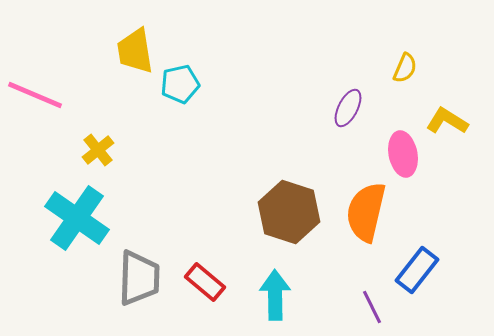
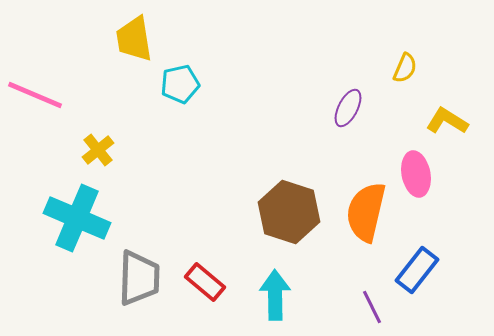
yellow trapezoid: moved 1 px left, 12 px up
pink ellipse: moved 13 px right, 20 px down
cyan cross: rotated 12 degrees counterclockwise
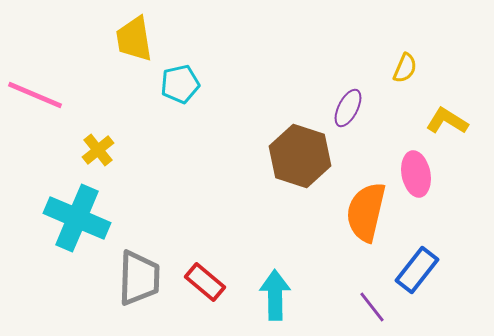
brown hexagon: moved 11 px right, 56 px up
purple line: rotated 12 degrees counterclockwise
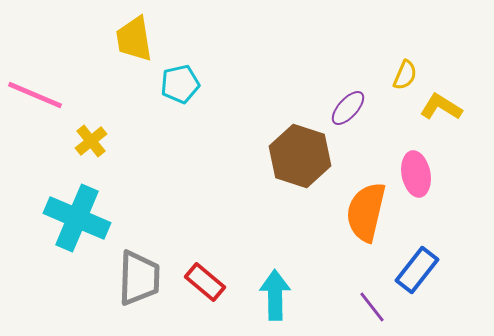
yellow semicircle: moved 7 px down
purple ellipse: rotated 15 degrees clockwise
yellow L-shape: moved 6 px left, 14 px up
yellow cross: moved 7 px left, 9 px up
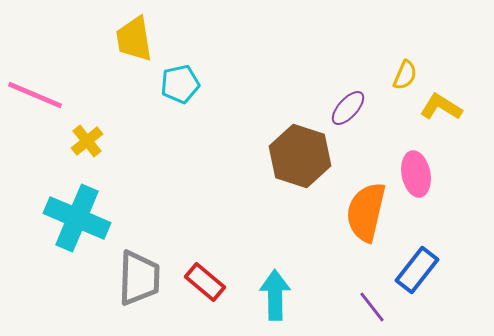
yellow cross: moved 4 px left
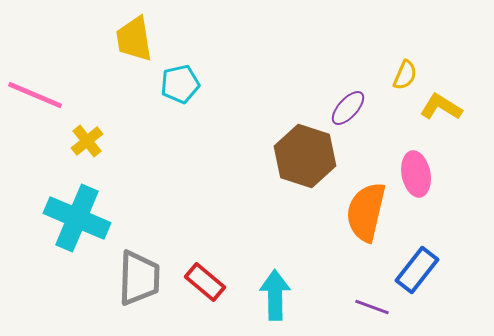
brown hexagon: moved 5 px right
purple line: rotated 32 degrees counterclockwise
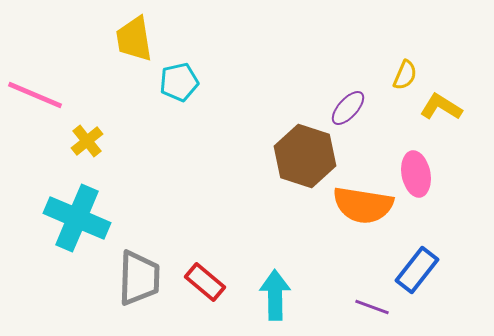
cyan pentagon: moved 1 px left, 2 px up
orange semicircle: moved 3 px left, 7 px up; rotated 94 degrees counterclockwise
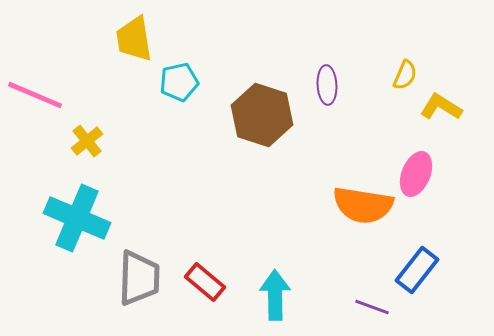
purple ellipse: moved 21 px left, 23 px up; rotated 45 degrees counterclockwise
brown hexagon: moved 43 px left, 41 px up
pink ellipse: rotated 33 degrees clockwise
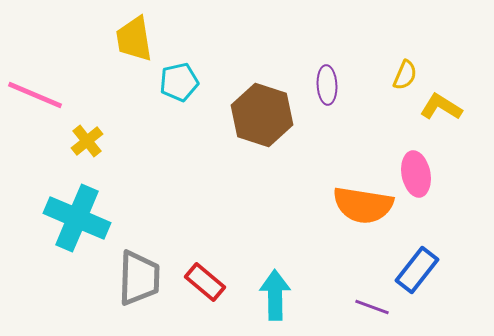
pink ellipse: rotated 33 degrees counterclockwise
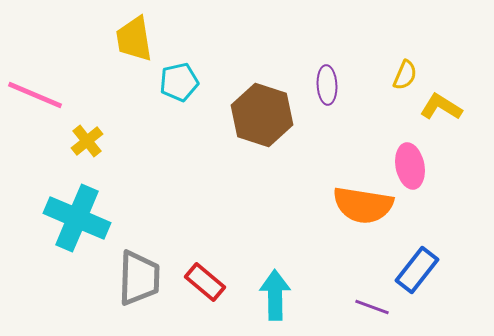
pink ellipse: moved 6 px left, 8 px up
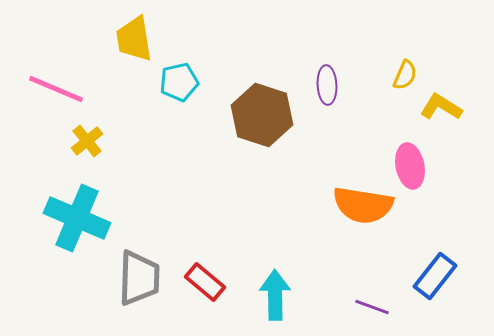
pink line: moved 21 px right, 6 px up
blue rectangle: moved 18 px right, 6 px down
